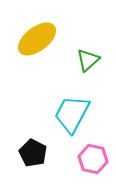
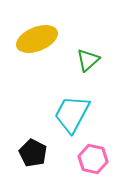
yellow ellipse: rotated 15 degrees clockwise
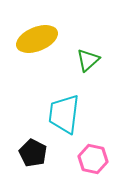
cyan trapezoid: moved 8 px left; rotated 21 degrees counterclockwise
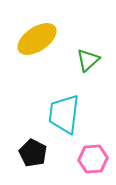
yellow ellipse: rotated 12 degrees counterclockwise
pink hexagon: rotated 16 degrees counterclockwise
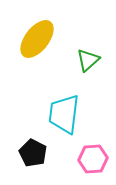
yellow ellipse: rotated 18 degrees counterclockwise
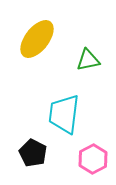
green triangle: rotated 30 degrees clockwise
pink hexagon: rotated 24 degrees counterclockwise
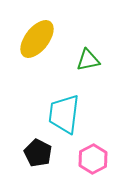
black pentagon: moved 5 px right
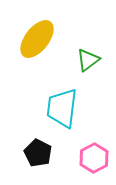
green triangle: rotated 25 degrees counterclockwise
cyan trapezoid: moved 2 px left, 6 px up
pink hexagon: moved 1 px right, 1 px up
